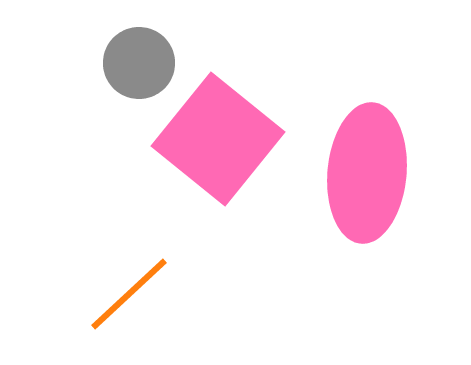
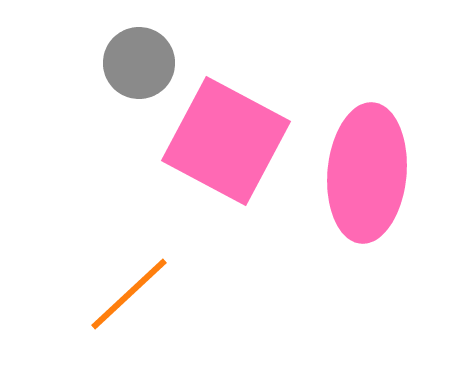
pink square: moved 8 px right, 2 px down; rotated 11 degrees counterclockwise
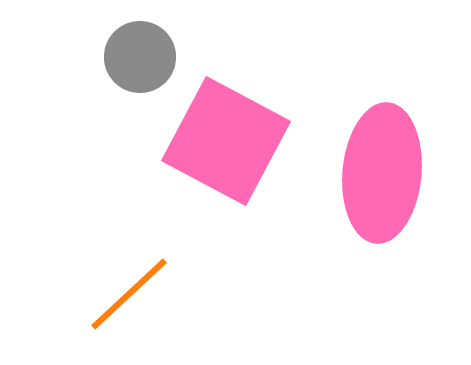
gray circle: moved 1 px right, 6 px up
pink ellipse: moved 15 px right
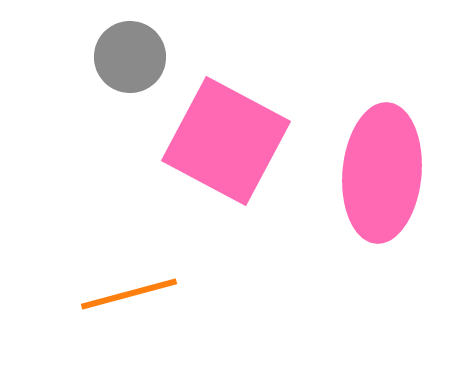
gray circle: moved 10 px left
orange line: rotated 28 degrees clockwise
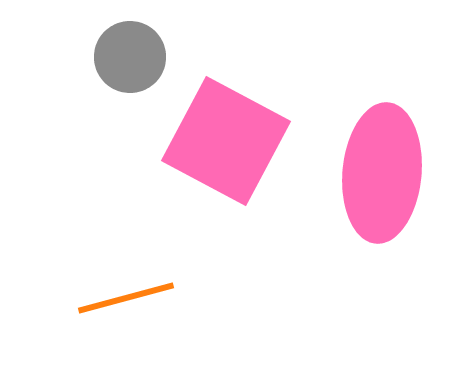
orange line: moved 3 px left, 4 px down
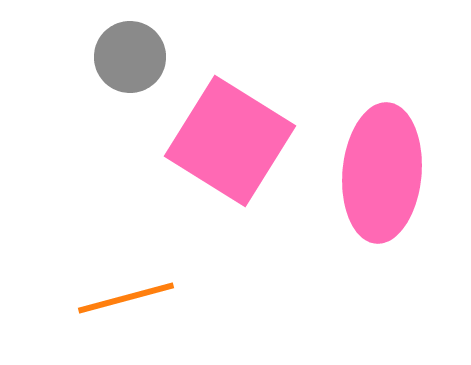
pink square: moved 4 px right; rotated 4 degrees clockwise
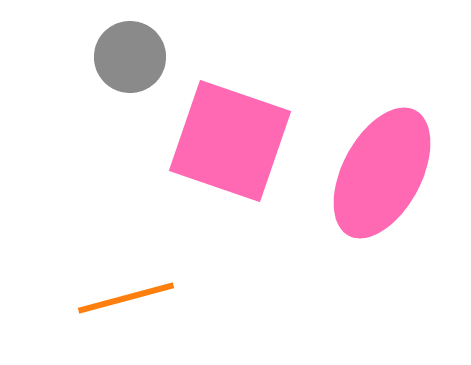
pink square: rotated 13 degrees counterclockwise
pink ellipse: rotated 23 degrees clockwise
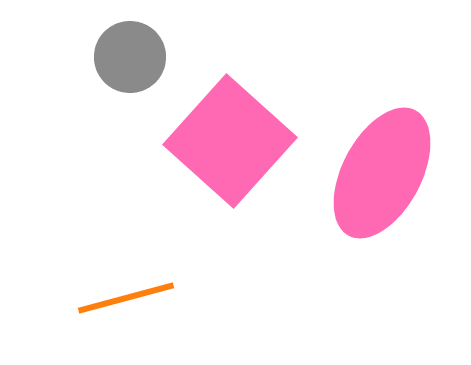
pink square: rotated 23 degrees clockwise
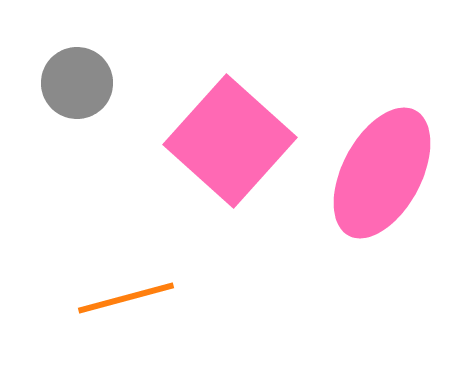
gray circle: moved 53 px left, 26 px down
